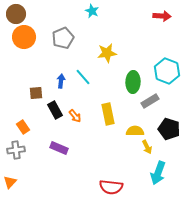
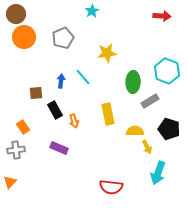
cyan star: rotated 16 degrees clockwise
orange arrow: moved 1 px left, 5 px down; rotated 24 degrees clockwise
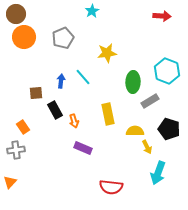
purple rectangle: moved 24 px right
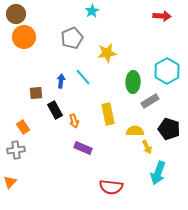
gray pentagon: moved 9 px right
cyan hexagon: rotated 10 degrees clockwise
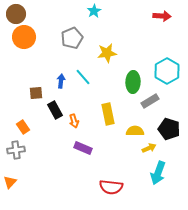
cyan star: moved 2 px right
yellow arrow: moved 2 px right, 1 px down; rotated 88 degrees counterclockwise
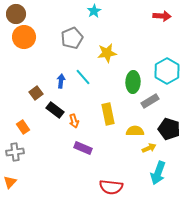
brown square: rotated 32 degrees counterclockwise
black rectangle: rotated 24 degrees counterclockwise
gray cross: moved 1 px left, 2 px down
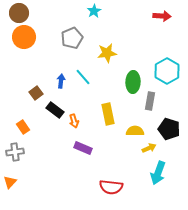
brown circle: moved 3 px right, 1 px up
gray rectangle: rotated 48 degrees counterclockwise
